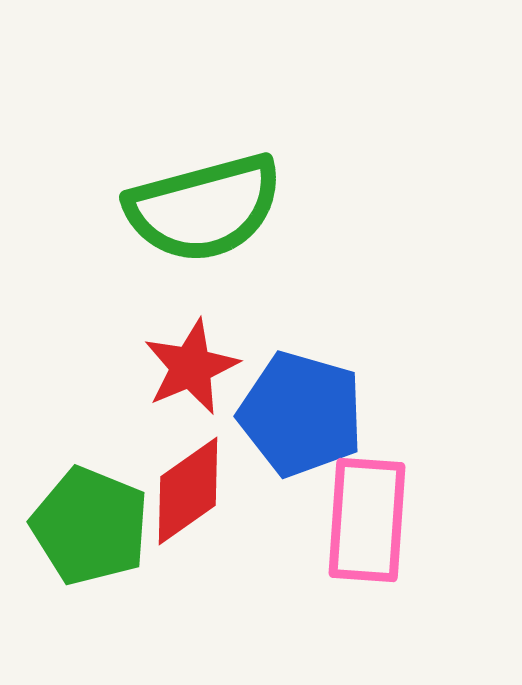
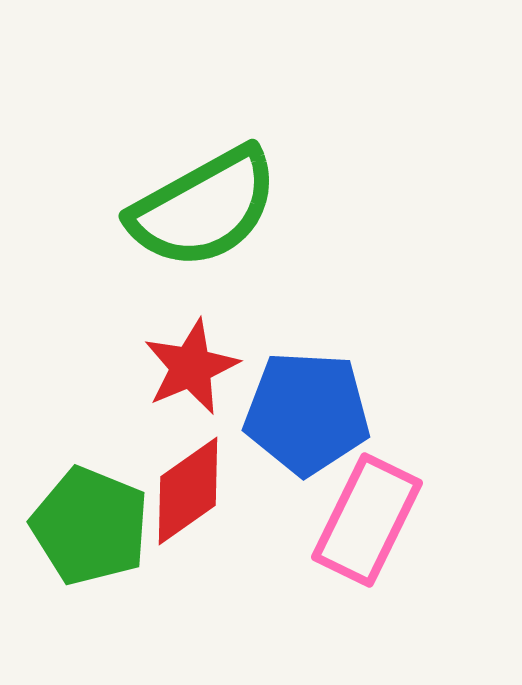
green semicircle: rotated 14 degrees counterclockwise
blue pentagon: moved 6 px right, 1 px up; rotated 13 degrees counterclockwise
pink rectangle: rotated 22 degrees clockwise
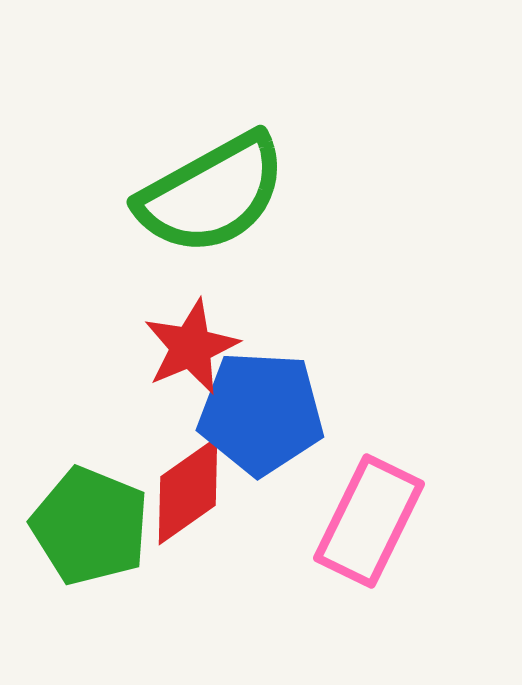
green semicircle: moved 8 px right, 14 px up
red star: moved 20 px up
blue pentagon: moved 46 px left
pink rectangle: moved 2 px right, 1 px down
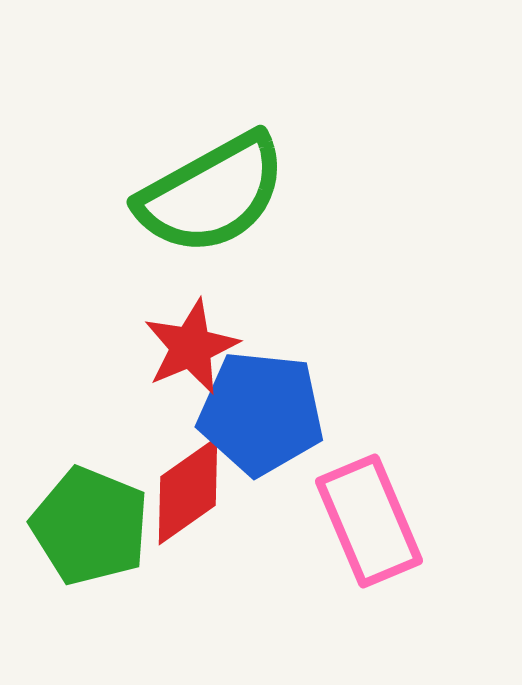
blue pentagon: rotated 3 degrees clockwise
pink rectangle: rotated 49 degrees counterclockwise
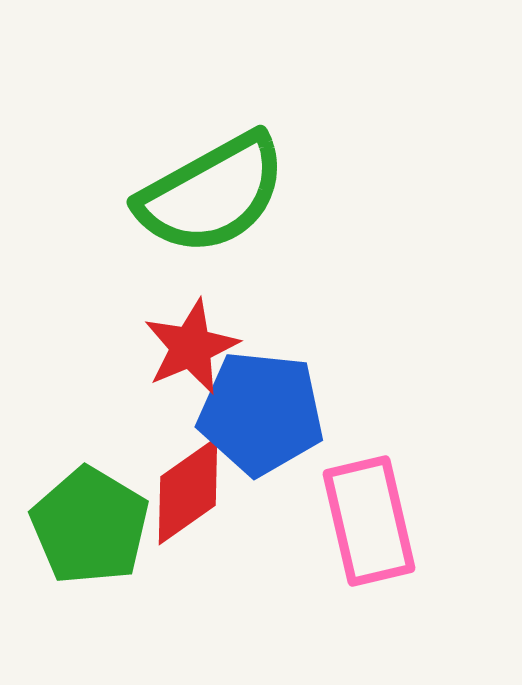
pink rectangle: rotated 10 degrees clockwise
green pentagon: rotated 9 degrees clockwise
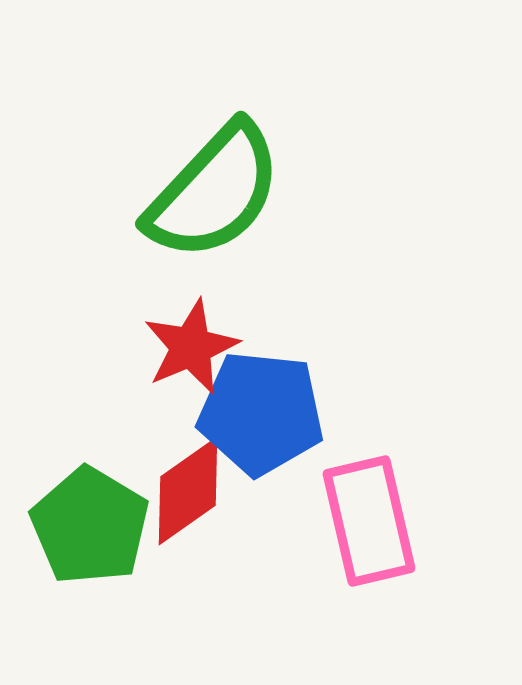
green semicircle: moved 2 px right, 2 px up; rotated 18 degrees counterclockwise
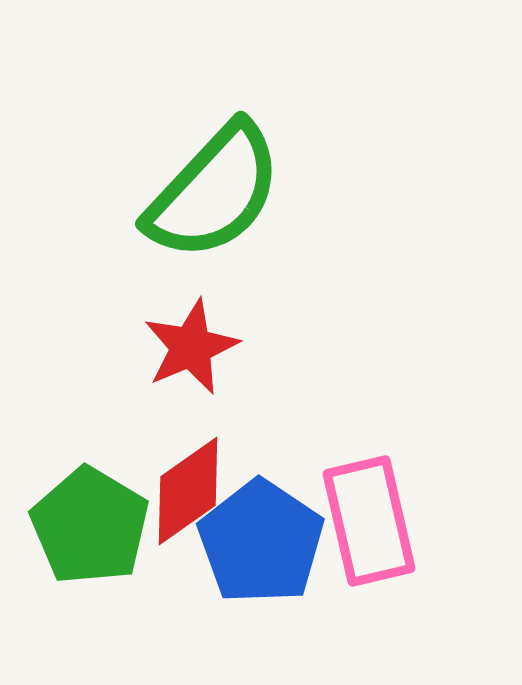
blue pentagon: moved 129 px down; rotated 28 degrees clockwise
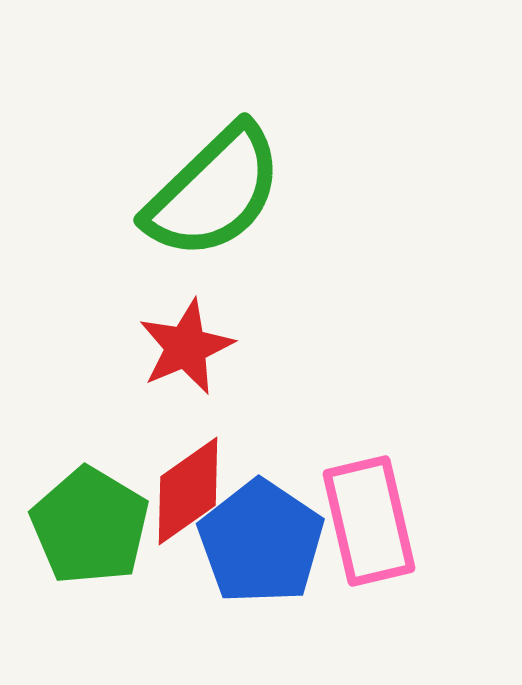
green semicircle: rotated 3 degrees clockwise
red star: moved 5 px left
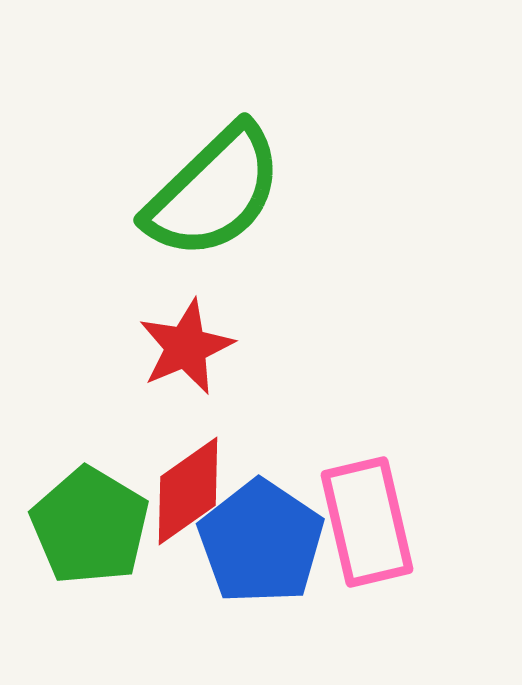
pink rectangle: moved 2 px left, 1 px down
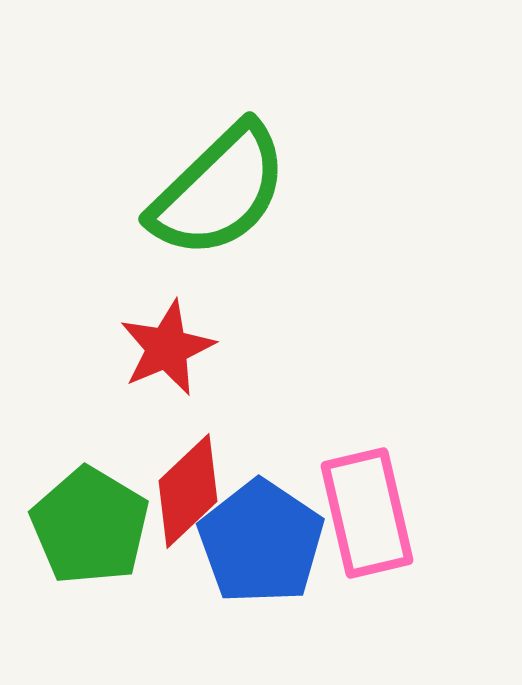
green semicircle: moved 5 px right, 1 px up
red star: moved 19 px left, 1 px down
red diamond: rotated 8 degrees counterclockwise
pink rectangle: moved 9 px up
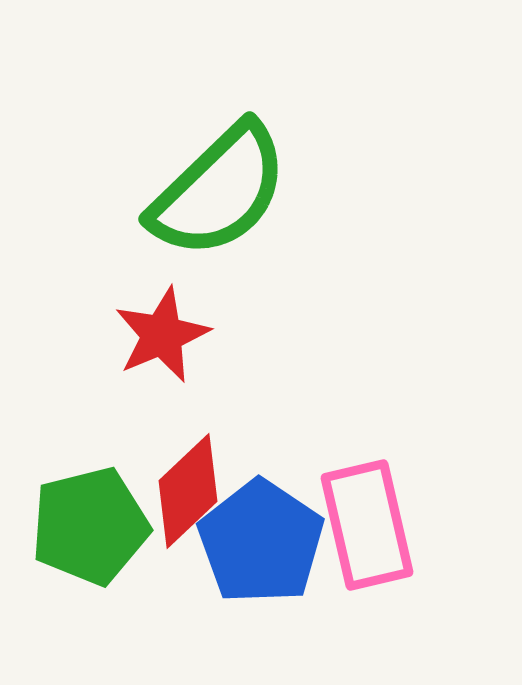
red star: moved 5 px left, 13 px up
pink rectangle: moved 12 px down
green pentagon: rotated 27 degrees clockwise
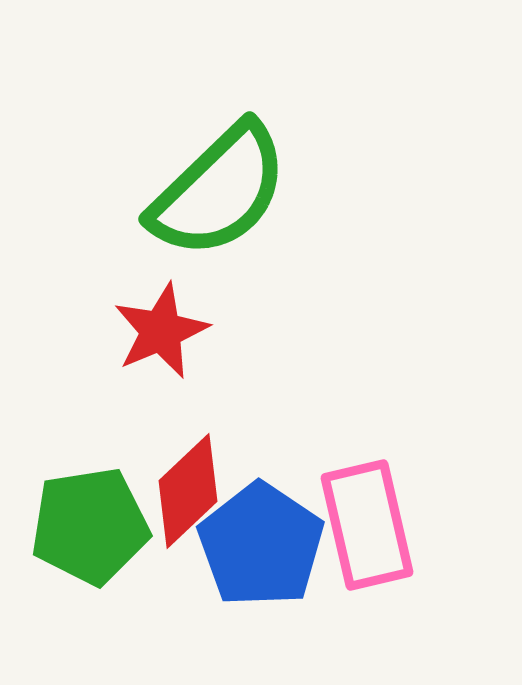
red star: moved 1 px left, 4 px up
green pentagon: rotated 5 degrees clockwise
blue pentagon: moved 3 px down
